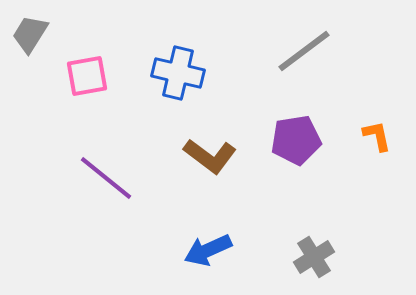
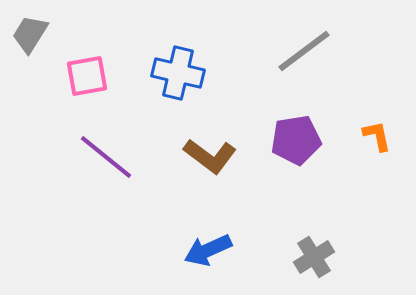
purple line: moved 21 px up
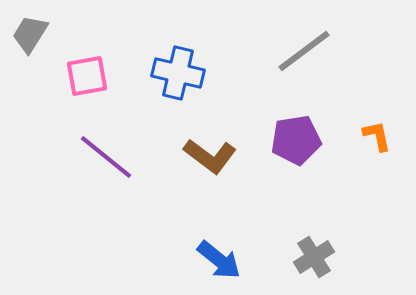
blue arrow: moved 11 px right, 10 px down; rotated 117 degrees counterclockwise
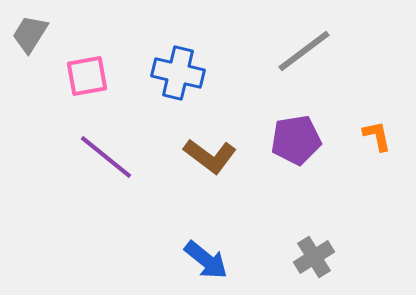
blue arrow: moved 13 px left
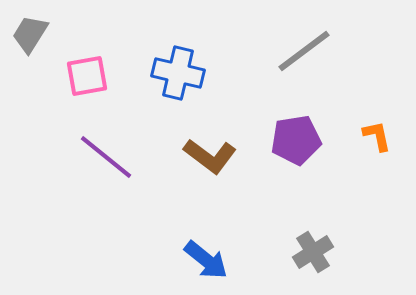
gray cross: moved 1 px left, 5 px up
